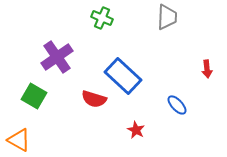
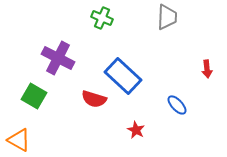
purple cross: moved 1 px right, 1 px down; rotated 28 degrees counterclockwise
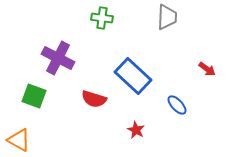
green cross: rotated 15 degrees counterclockwise
red arrow: rotated 48 degrees counterclockwise
blue rectangle: moved 10 px right
green square: rotated 10 degrees counterclockwise
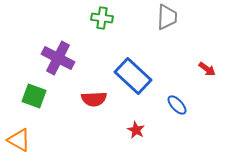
red semicircle: rotated 20 degrees counterclockwise
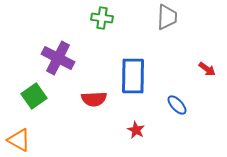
blue rectangle: rotated 48 degrees clockwise
green square: rotated 35 degrees clockwise
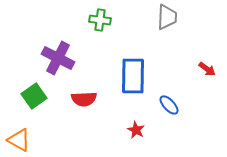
green cross: moved 2 px left, 2 px down
red semicircle: moved 10 px left
blue ellipse: moved 8 px left
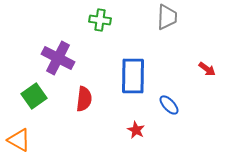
red semicircle: rotated 80 degrees counterclockwise
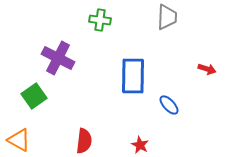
red arrow: rotated 18 degrees counterclockwise
red semicircle: moved 42 px down
red star: moved 4 px right, 15 px down
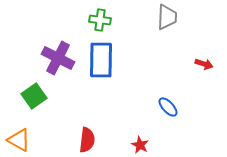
red arrow: moved 3 px left, 5 px up
blue rectangle: moved 32 px left, 16 px up
blue ellipse: moved 1 px left, 2 px down
red semicircle: moved 3 px right, 1 px up
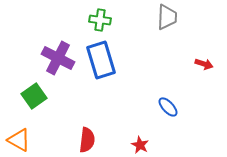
blue rectangle: rotated 18 degrees counterclockwise
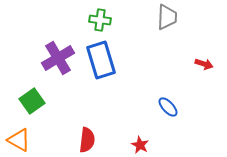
purple cross: rotated 32 degrees clockwise
green square: moved 2 px left, 5 px down
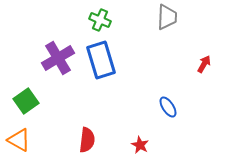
green cross: rotated 15 degrees clockwise
red arrow: rotated 78 degrees counterclockwise
green square: moved 6 px left
blue ellipse: rotated 10 degrees clockwise
